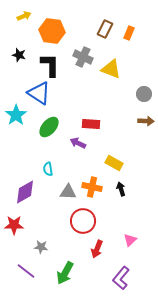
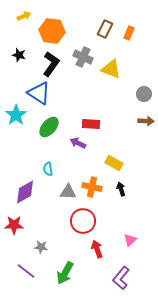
black L-shape: moved 1 px right, 1 px up; rotated 35 degrees clockwise
red arrow: rotated 138 degrees clockwise
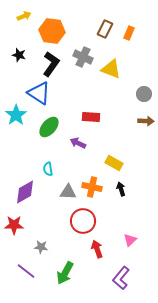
red rectangle: moved 7 px up
